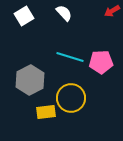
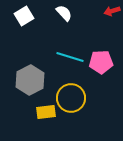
red arrow: rotated 14 degrees clockwise
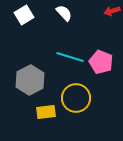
white square: moved 1 px up
pink pentagon: rotated 25 degrees clockwise
yellow circle: moved 5 px right
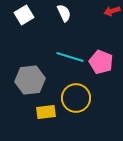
white semicircle: rotated 18 degrees clockwise
gray hexagon: rotated 20 degrees clockwise
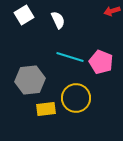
white semicircle: moved 6 px left, 7 px down
yellow rectangle: moved 3 px up
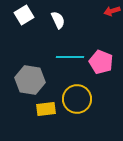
cyan line: rotated 16 degrees counterclockwise
gray hexagon: rotated 16 degrees clockwise
yellow circle: moved 1 px right, 1 px down
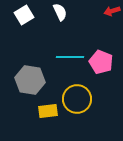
white semicircle: moved 2 px right, 8 px up
yellow rectangle: moved 2 px right, 2 px down
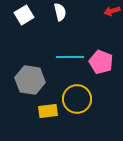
white semicircle: rotated 12 degrees clockwise
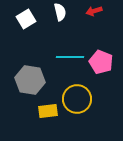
red arrow: moved 18 px left
white square: moved 2 px right, 4 px down
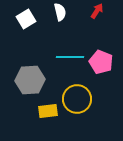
red arrow: moved 3 px right; rotated 140 degrees clockwise
gray hexagon: rotated 12 degrees counterclockwise
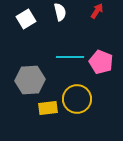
yellow rectangle: moved 3 px up
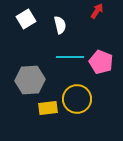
white semicircle: moved 13 px down
